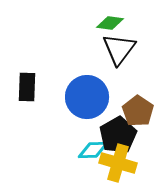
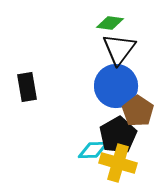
black rectangle: rotated 12 degrees counterclockwise
blue circle: moved 29 px right, 11 px up
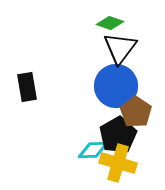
green diamond: rotated 12 degrees clockwise
black triangle: moved 1 px right, 1 px up
brown pentagon: moved 2 px left, 1 px down
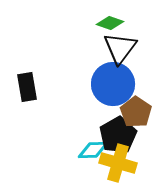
blue circle: moved 3 px left, 2 px up
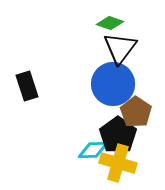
black rectangle: moved 1 px up; rotated 8 degrees counterclockwise
black pentagon: rotated 6 degrees counterclockwise
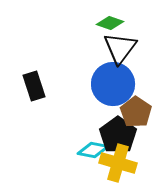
black rectangle: moved 7 px right
cyan diamond: rotated 12 degrees clockwise
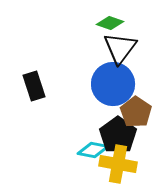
yellow cross: moved 1 px down; rotated 6 degrees counterclockwise
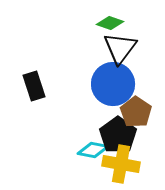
yellow cross: moved 3 px right
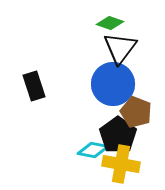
brown pentagon: rotated 12 degrees counterclockwise
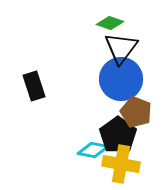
black triangle: moved 1 px right
blue circle: moved 8 px right, 5 px up
